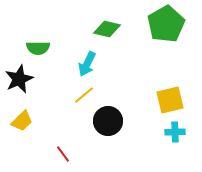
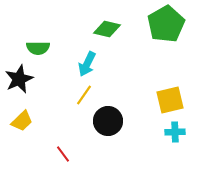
yellow line: rotated 15 degrees counterclockwise
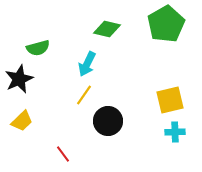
green semicircle: rotated 15 degrees counterclockwise
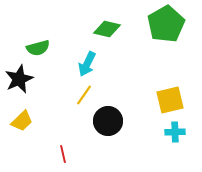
red line: rotated 24 degrees clockwise
